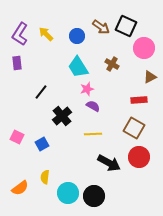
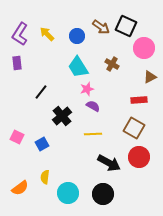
yellow arrow: moved 1 px right
black circle: moved 9 px right, 2 px up
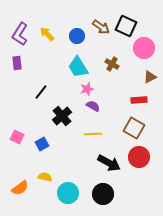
yellow semicircle: rotated 96 degrees clockwise
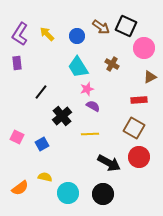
yellow line: moved 3 px left
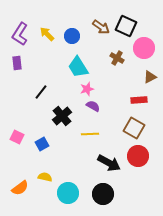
blue circle: moved 5 px left
brown cross: moved 5 px right, 6 px up
red circle: moved 1 px left, 1 px up
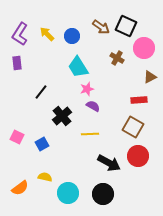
brown square: moved 1 px left, 1 px up
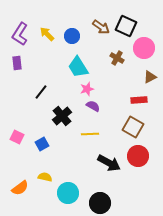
black circle: moved 3 px left, 9 px down
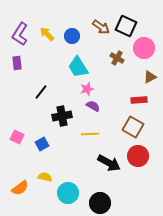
black cross: rotated 30 degrees clockwise
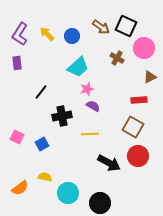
cyan trapezoid: rotated 100 degrees counterclockwise
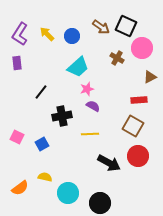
pink circle: moved 2 px left
brown square: moved 1 px up
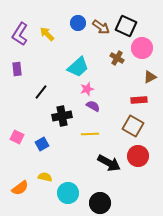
blue circle: moved 6 px right, 13 px up
purple rectangle: moved 6 px down
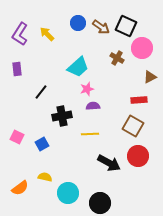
purple semicircle: rotated 32 degrees counterclockwise
